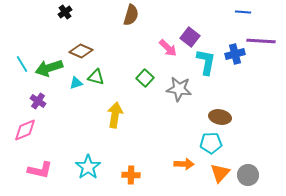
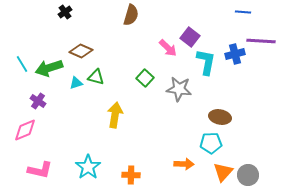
orange triangle: moved 3 px right, 1 px up
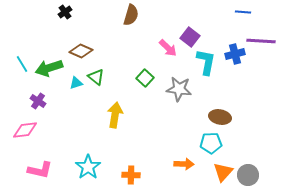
green triangle: rotated 24 degrees clockwise
pink diamond: rotated 15 degrees clockwise
